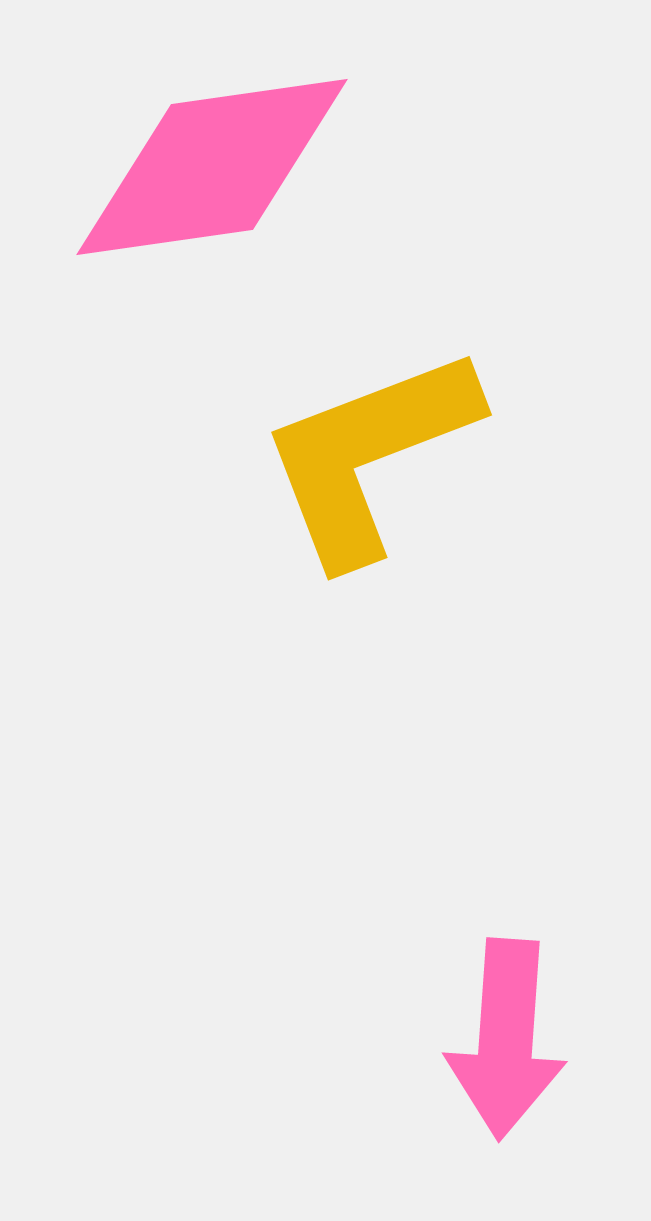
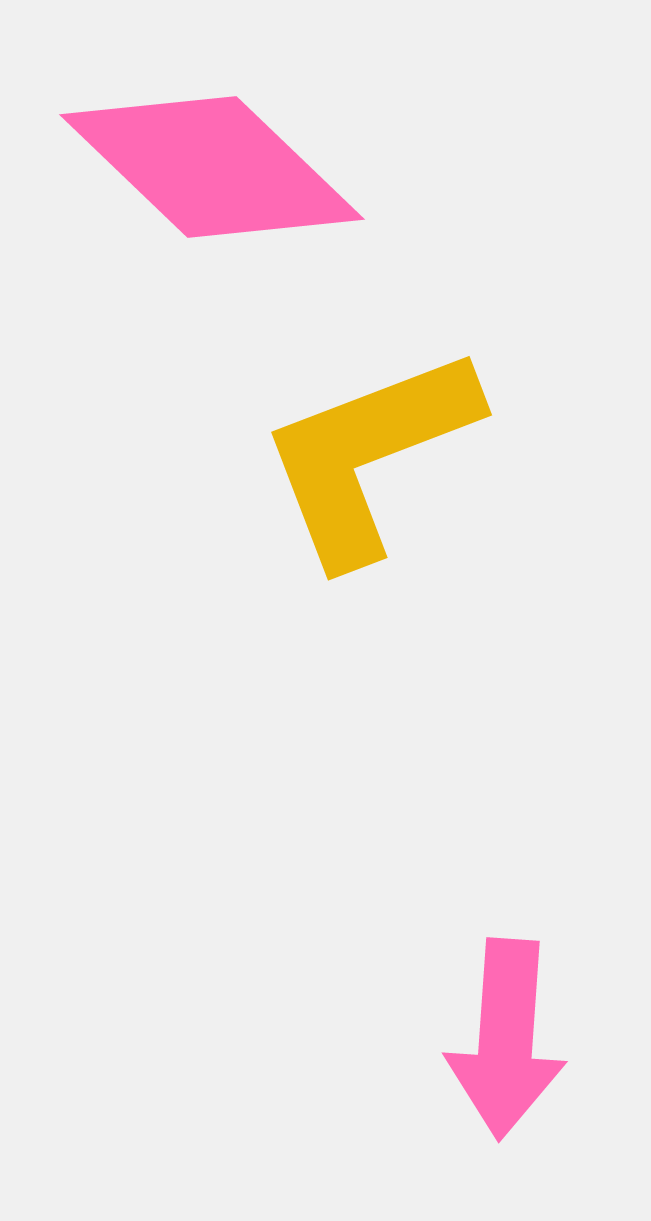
pink diamond: rotated 52 degrees clockwise
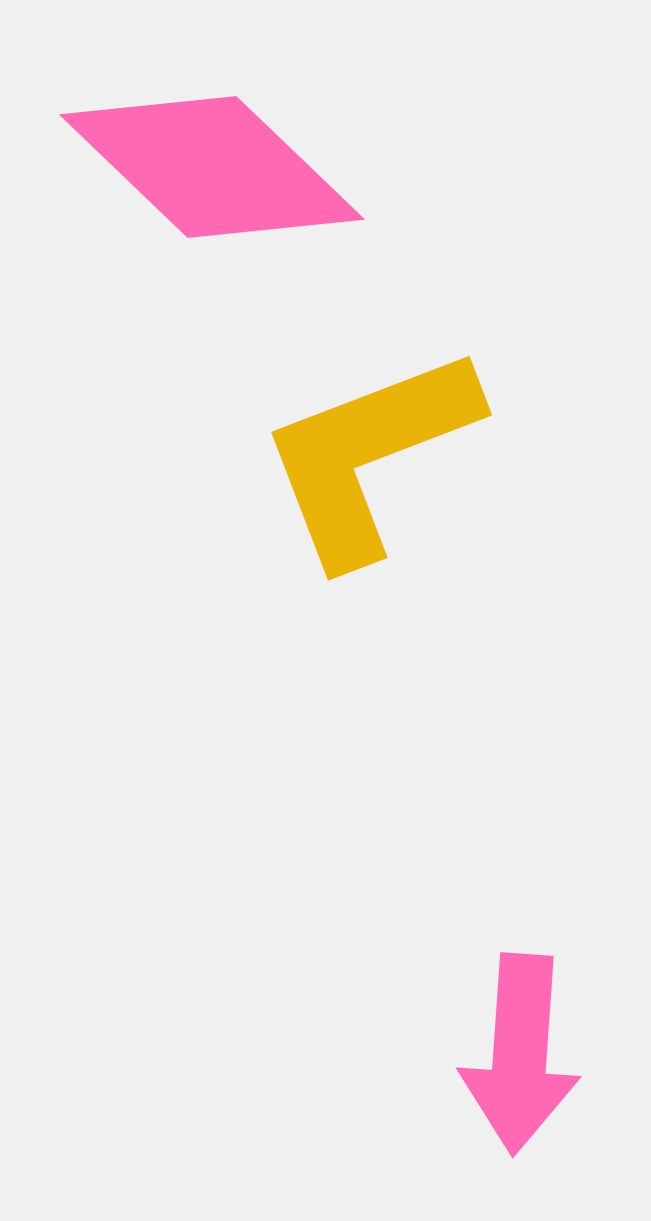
pink arrow: moved 14 px right, 15 px down
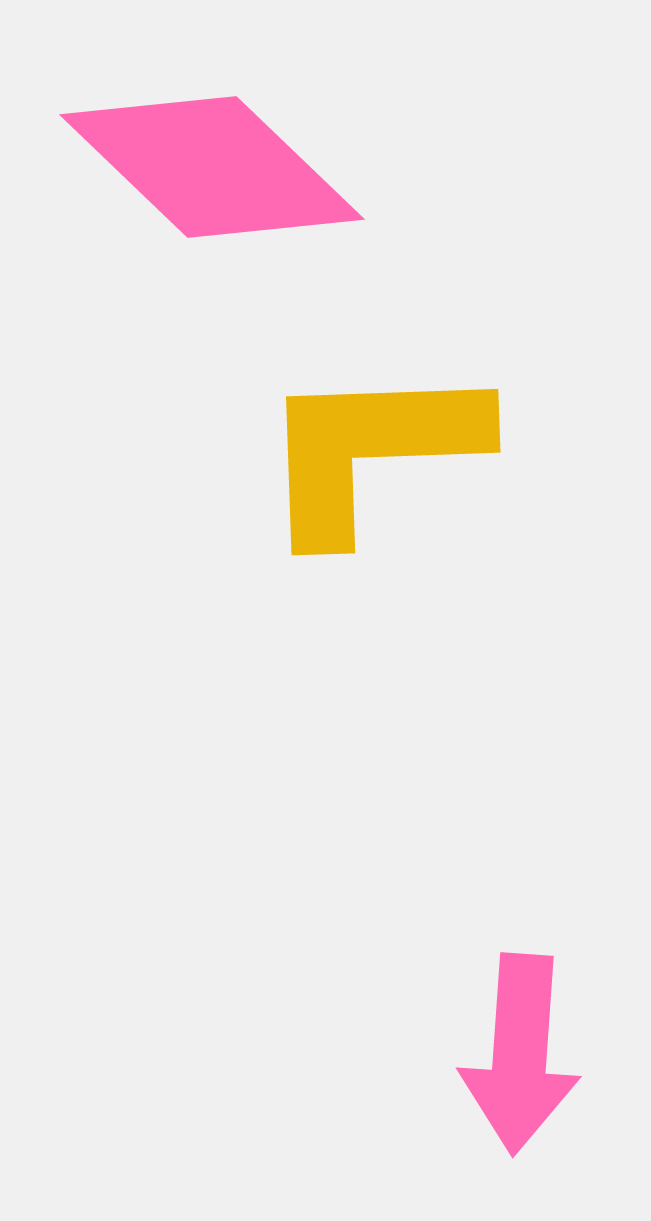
yellow L-shape: moved 2 px right, 5 px up; rotated 19 degrees clockwise
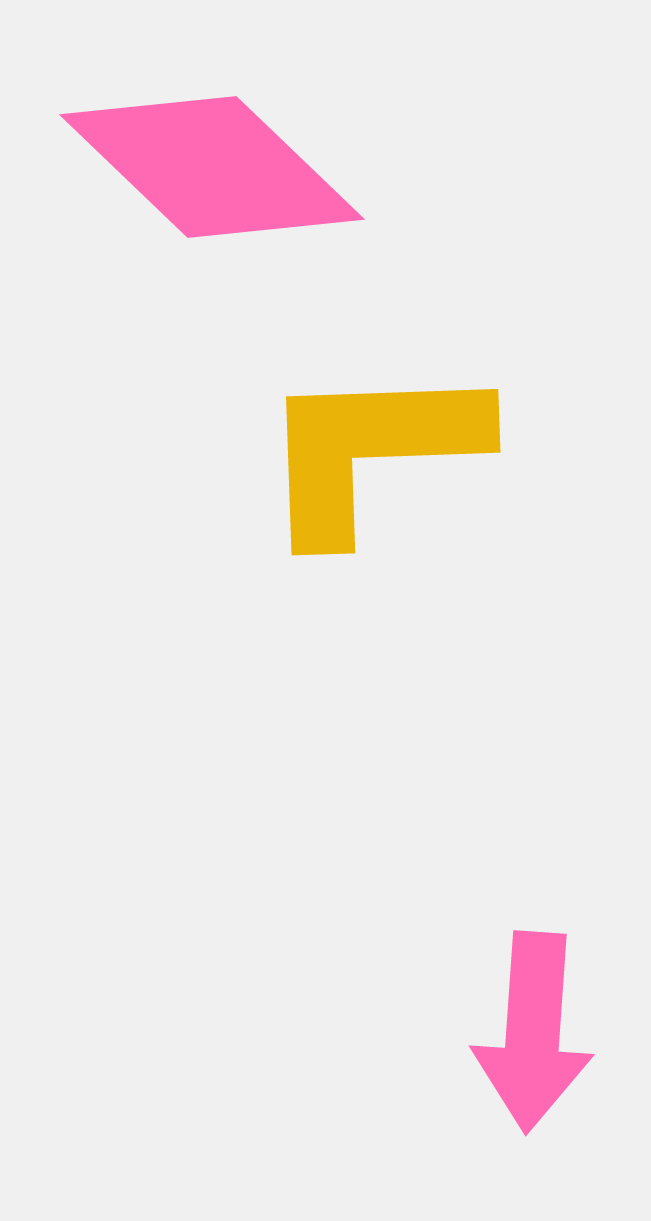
pink arrow: moved 13 px right, 22 px up
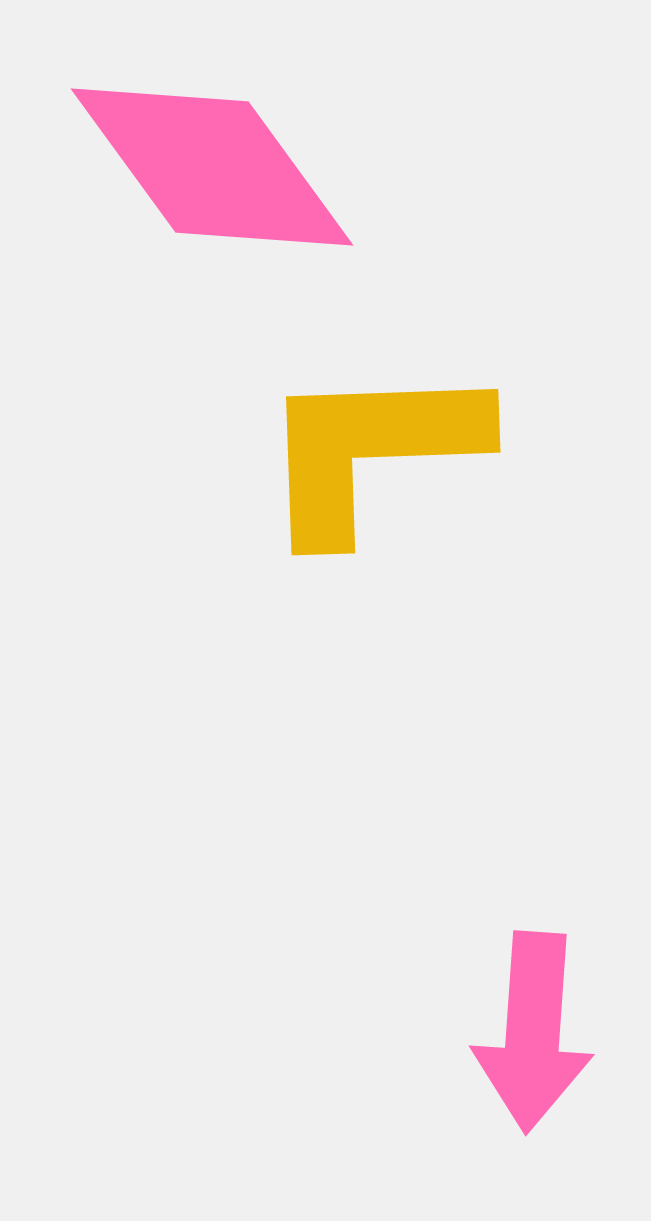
pink diamond: rotated 10 degrees clockwise
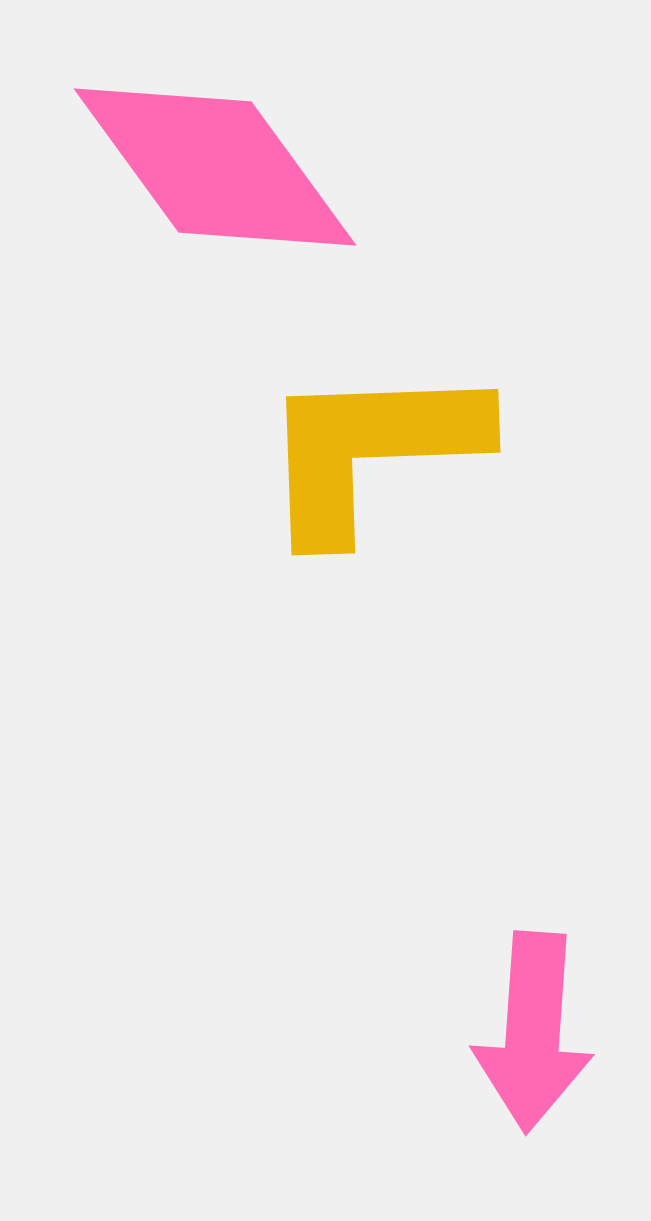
pink diamond: moved 3 px right
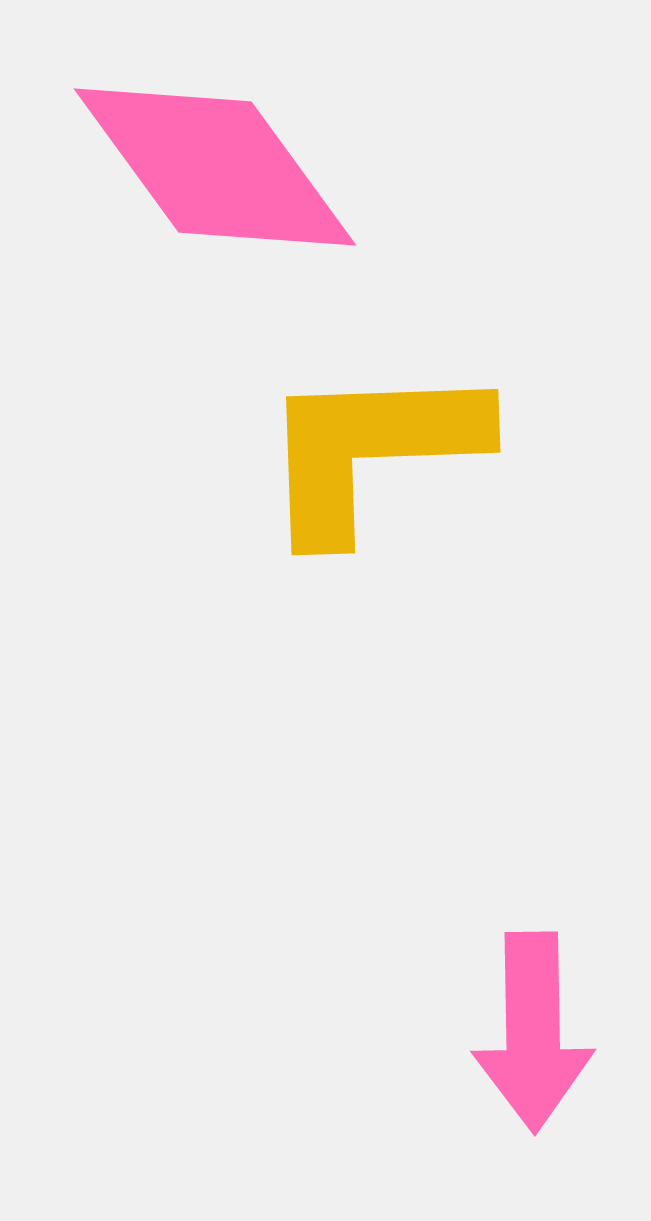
pink arrow: rotated 5 degrees counterclockwise
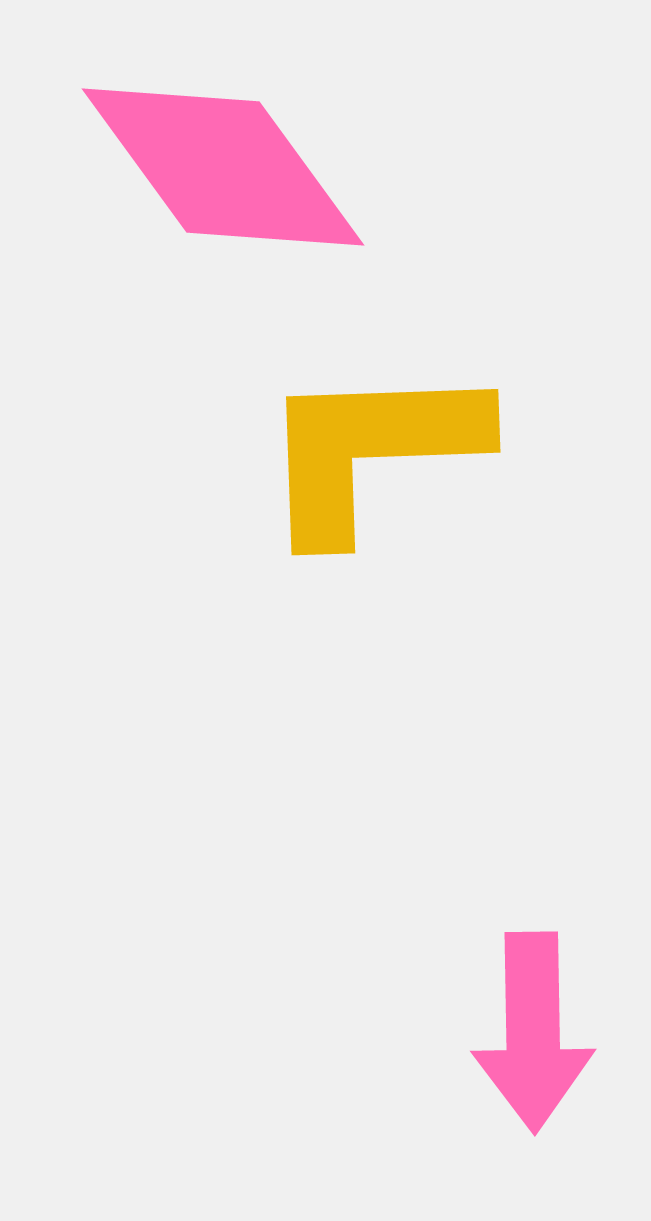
pink diamond: moved 8 px right
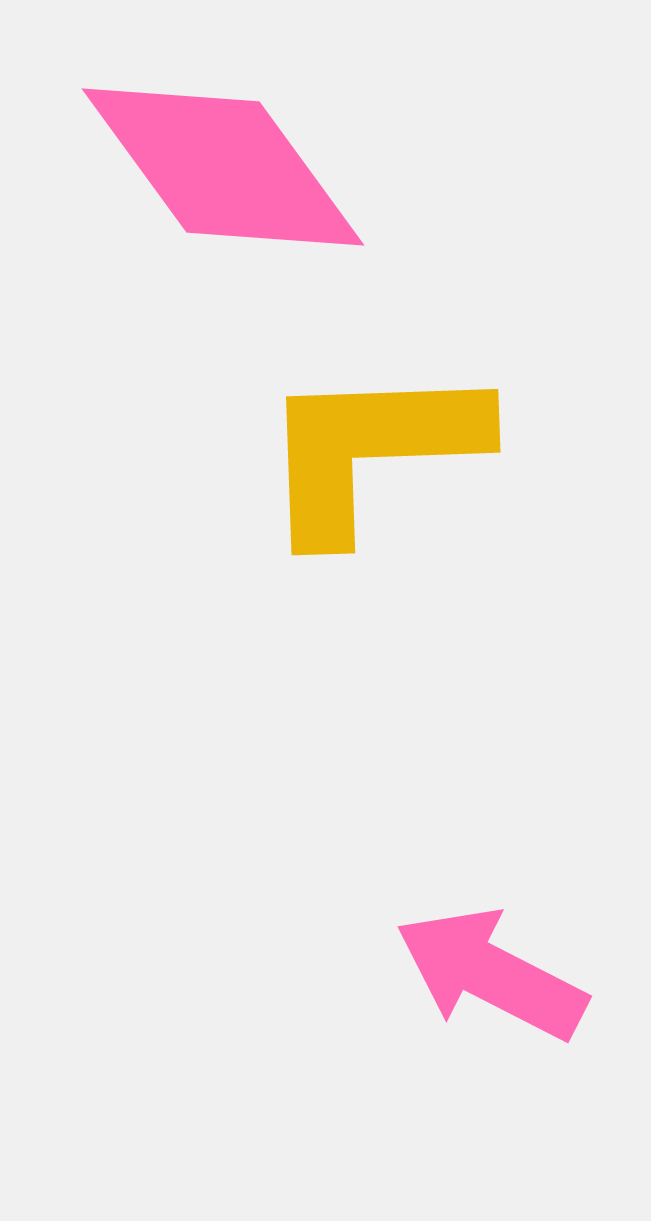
pink arrow: moved 42 px left, 58 px up; rotated 118 degrees clockwise
